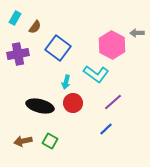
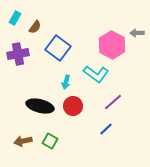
red circle: moved 3 px down
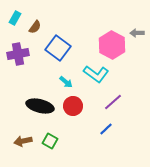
cyan arrow: rotated 64 degrees counterclockwise
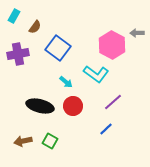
cyan rectangle: moved 1 px left, 2 px up
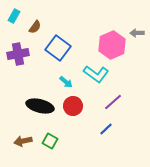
pink hexagon: rotated 8 degrees clockwise
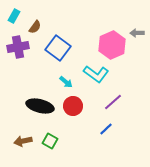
purple cross: moved 7 px up
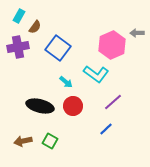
cyan rectangle: moved 5 px right
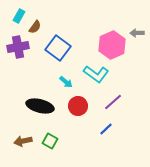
red circle: moved 5 px right
